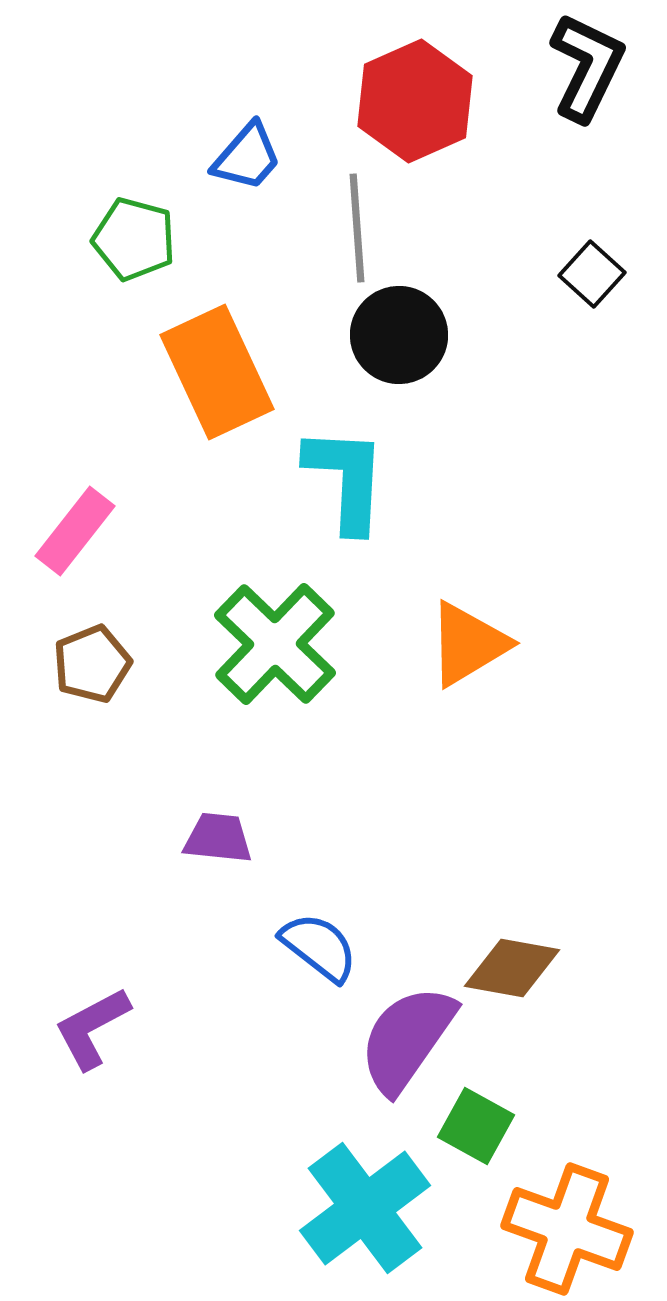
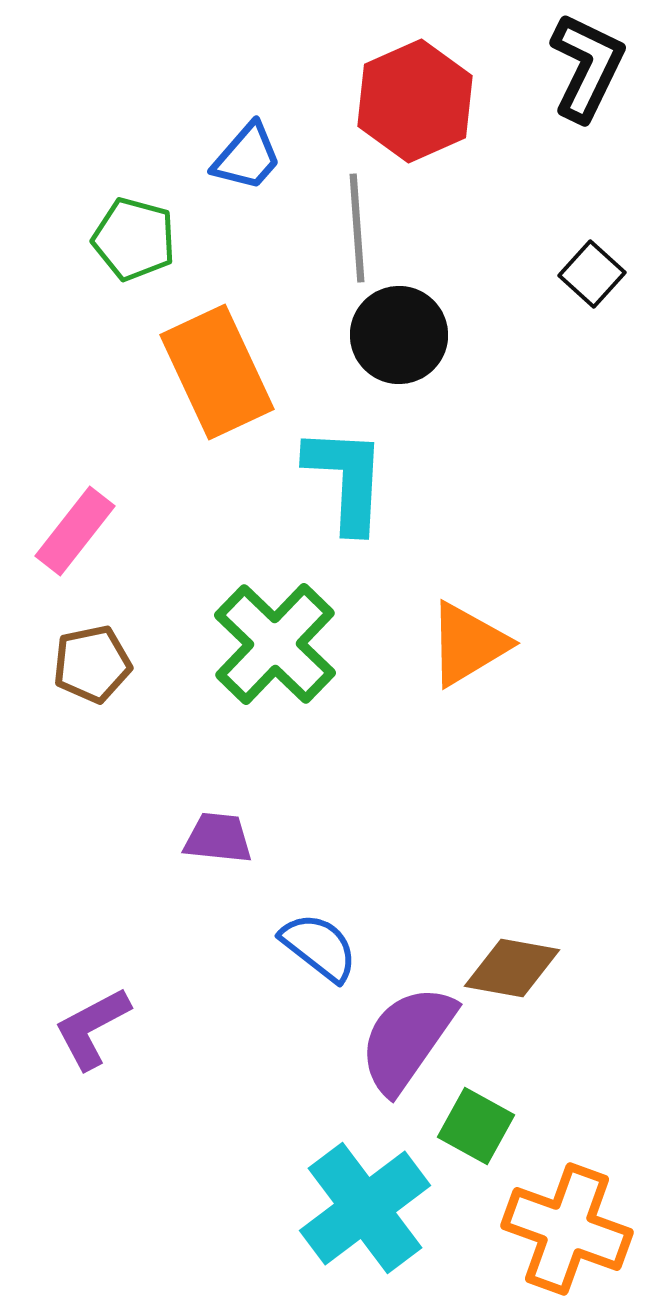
brown pentagon: rotated 10 degrees clockwise
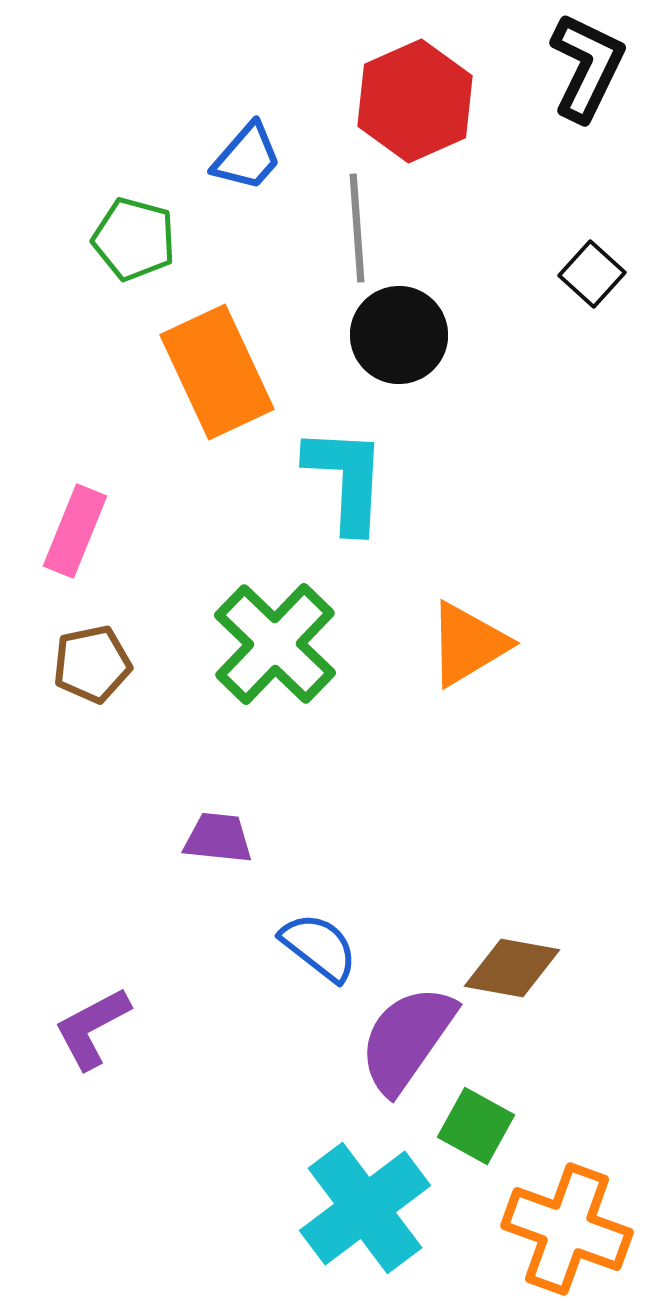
pink rectangle: rotated 16 degrees counterclockwise
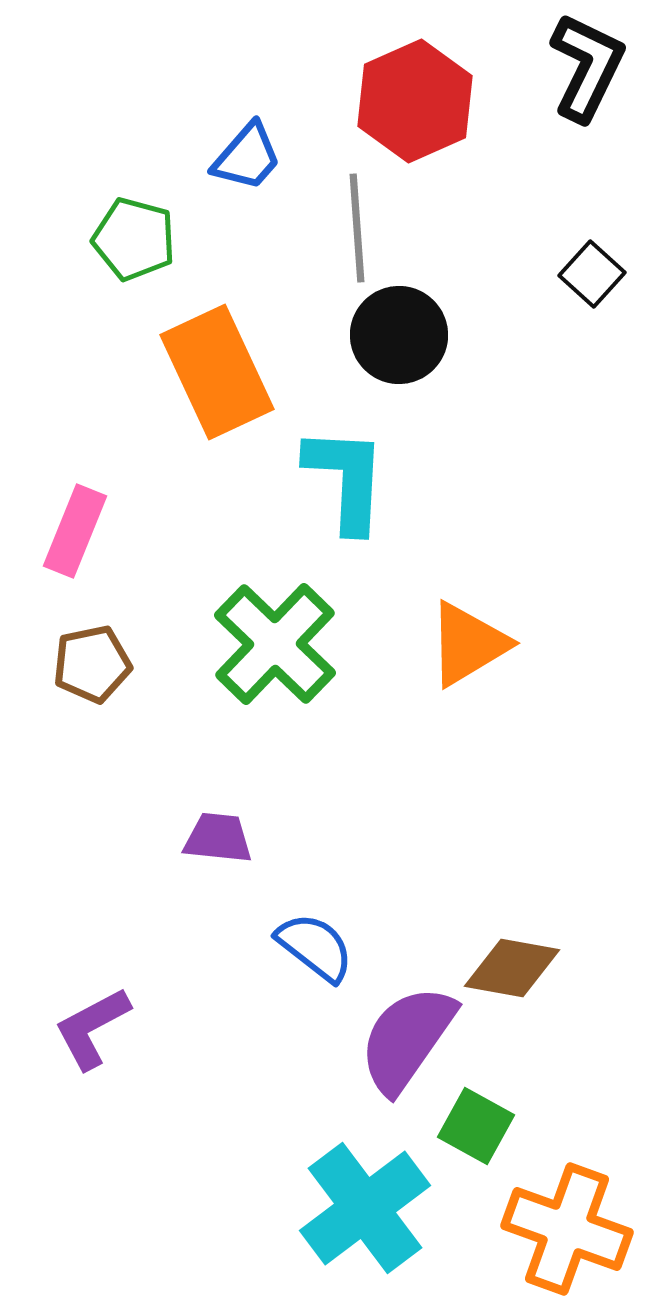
blue semicircle: moved 4 px left
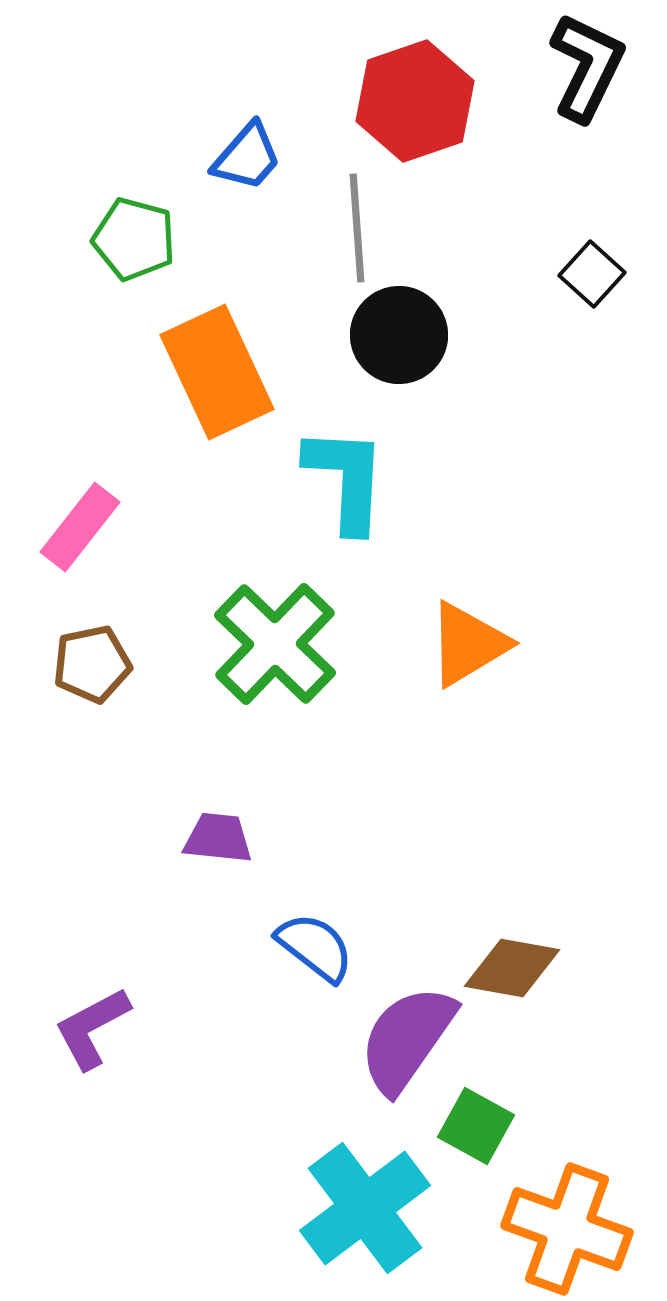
red hexagon: rotated 5 degrees clockwise
pink rectangle: moved 5 px right, 4 px up; rotated 16 degrees clockwise
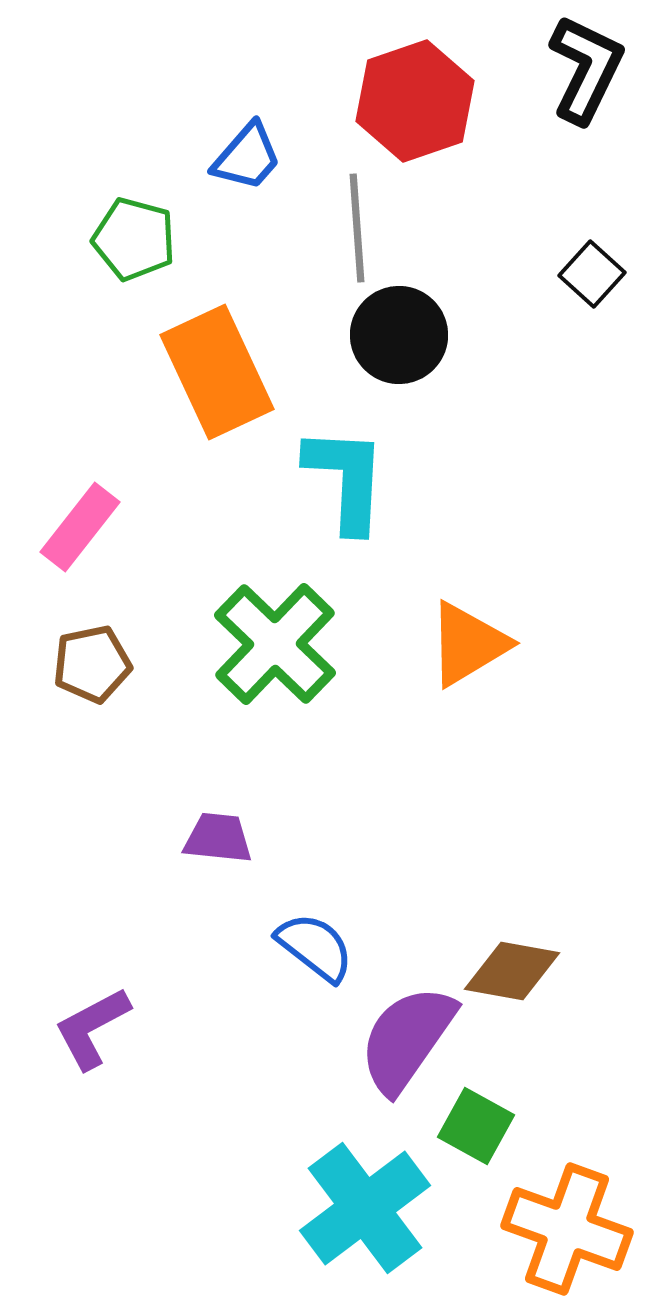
black L-shape: moved 1 px left, 2 px down
brown diamond: moved 3 px down
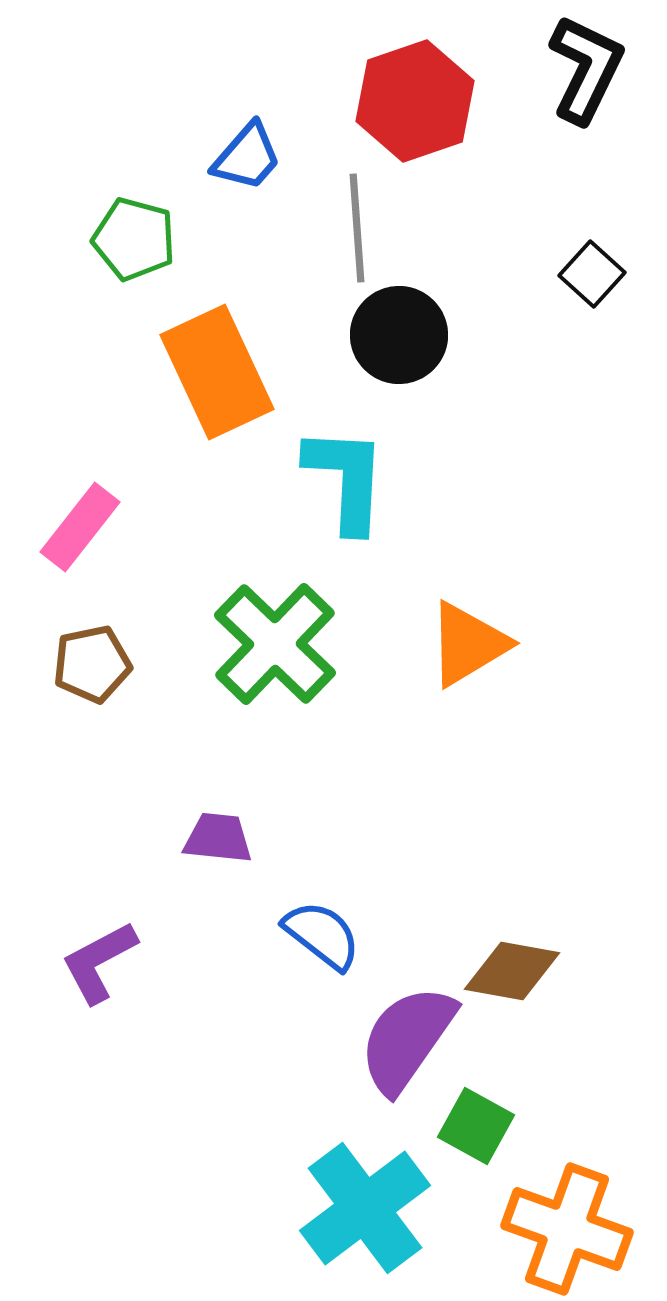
blue semicircle: moved 7 px right, 12 px up
purple L-shape: moved 7 px right, 66 px up
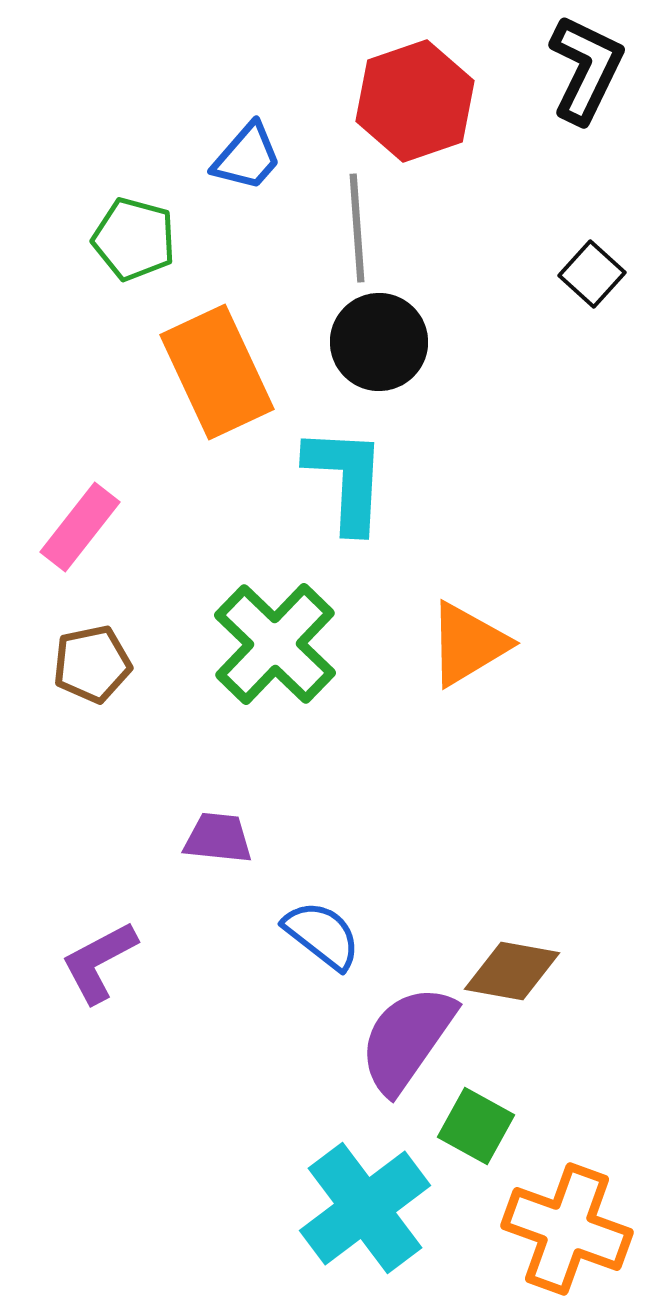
black circle: moved 20 px left, 7 px down
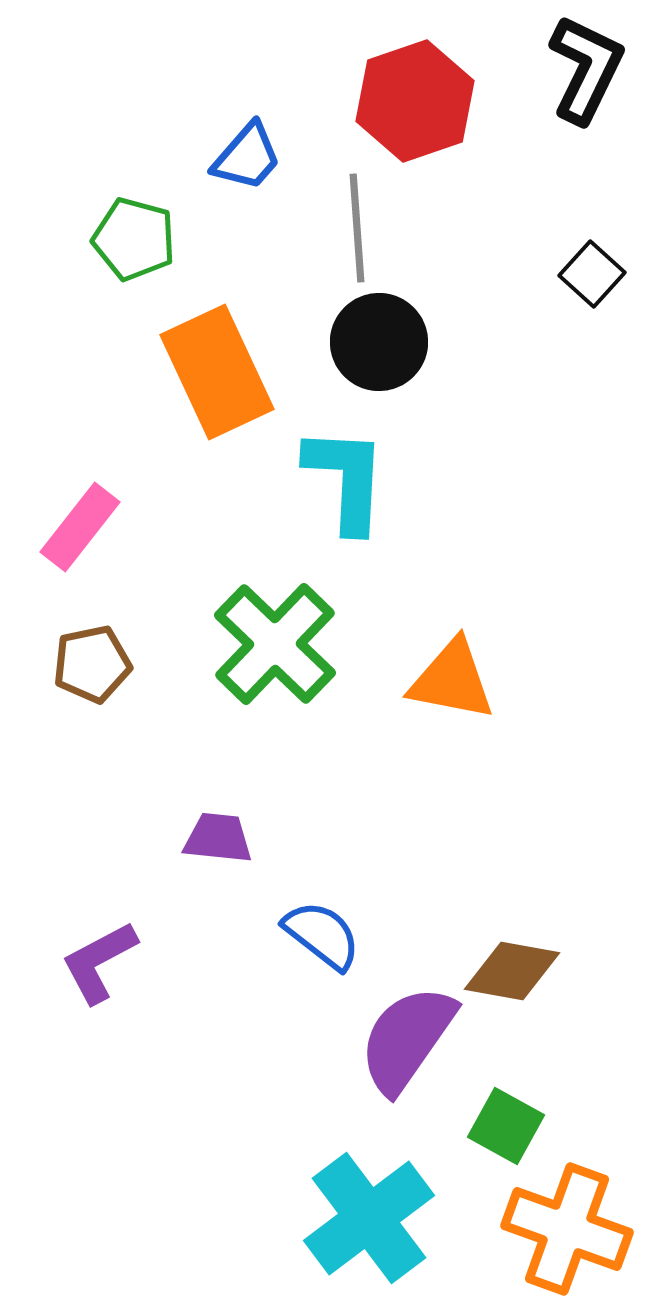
orange triangle: moved 16 px left, 36 px down; rotated 42 degrees clockwise
green square: moved 30 px right
cyan cross: moved 4 px right, 10 px down
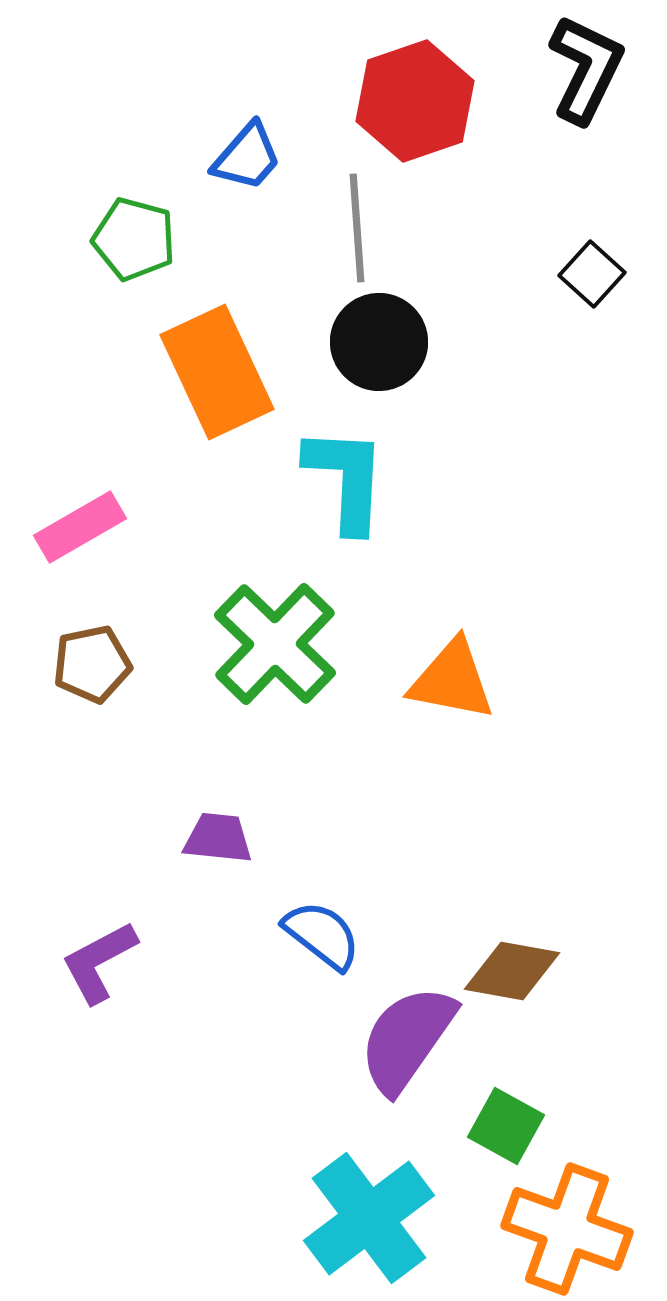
pink rectangle: rotated 22 degrees clockwise
